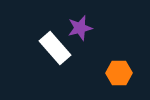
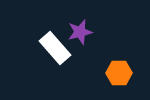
purple star: moved 4 px down
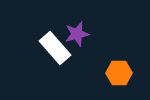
purple star: moved 3 px left, 2 px down
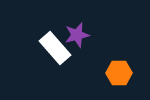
purple star: moved 1 px down
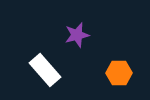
white rectangle: moved 10 px left, 22 px down
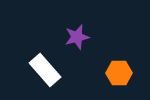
purple star: moved 2 px down
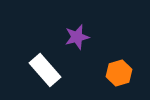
orange hexagon: rotated 15 degrees counterclockwise
